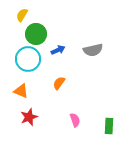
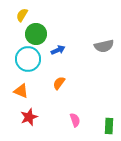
gray semicircle: moved 11 px right, 4 px up
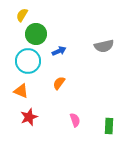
blue arrow: moved 1 px right, 1 px down
cyan circle: moved 2 px down
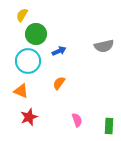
pink semicircle: moved 2 px right
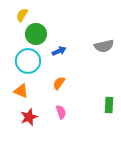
pink semicircle: moved 16 px left, 8 px up
green rectangle: moved 21 px up
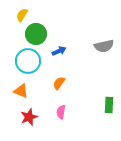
pink semicircle: rotated 152 degrees counterclockwise
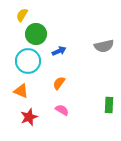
pink semicircle: moved 1 px right, 2 px up; rotated 112 degrees clockwise
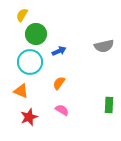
cyan circle: moved 2 px right, 1 px down
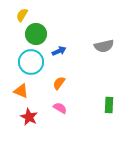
cyan circle: moved 1 px right
pink semicircle: moved 2 px left, 2 px up
red star: rotated 24 degrees counterclockwise
